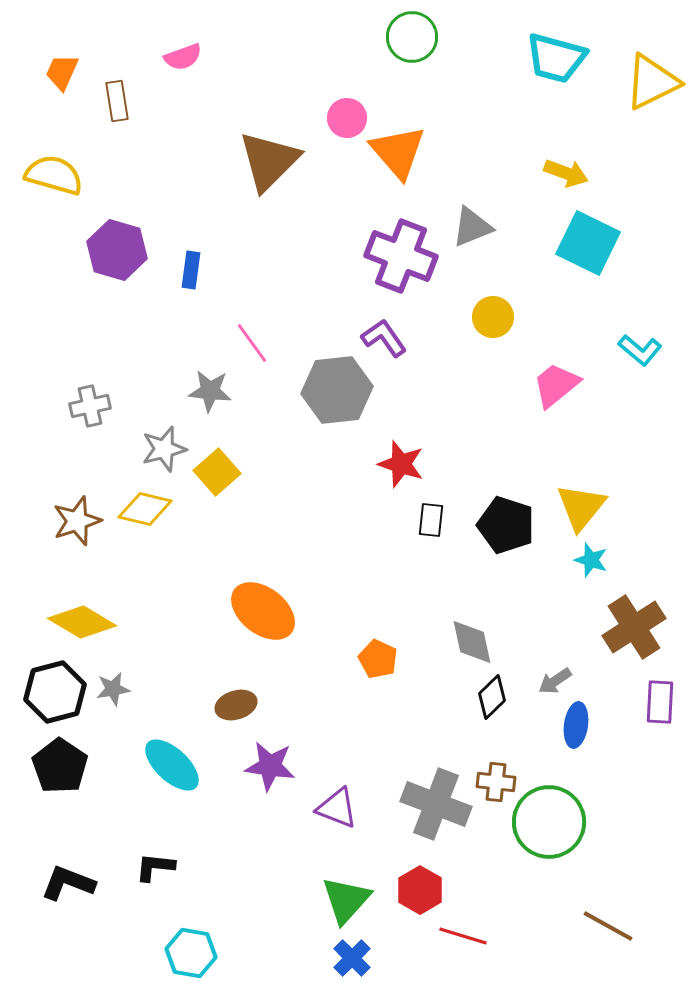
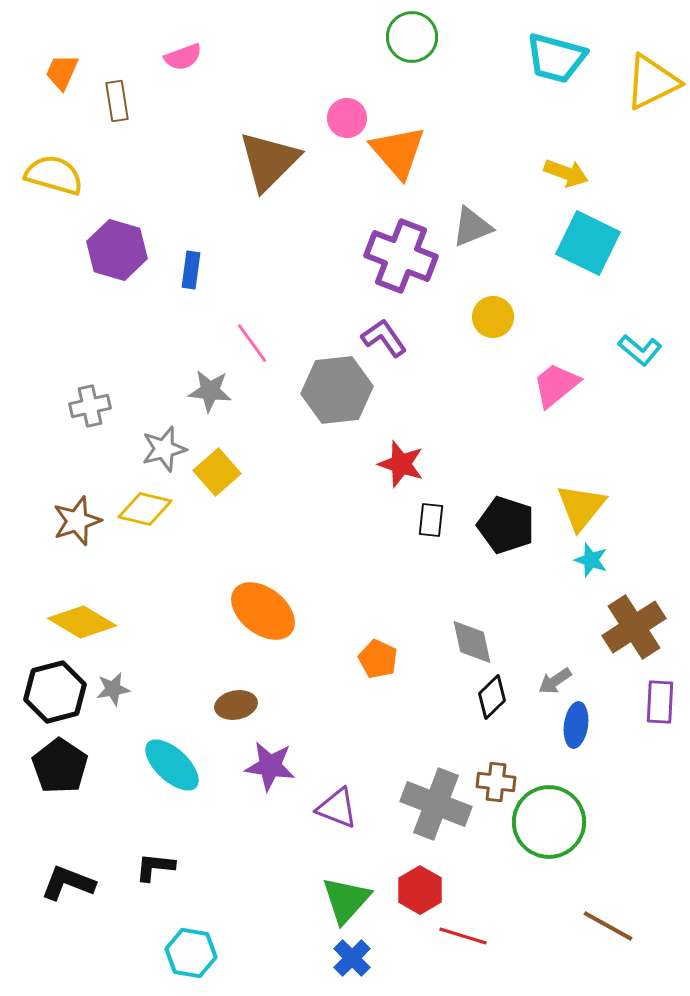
brown ellipse at (236, 705): rotated 6 degrees clockwise
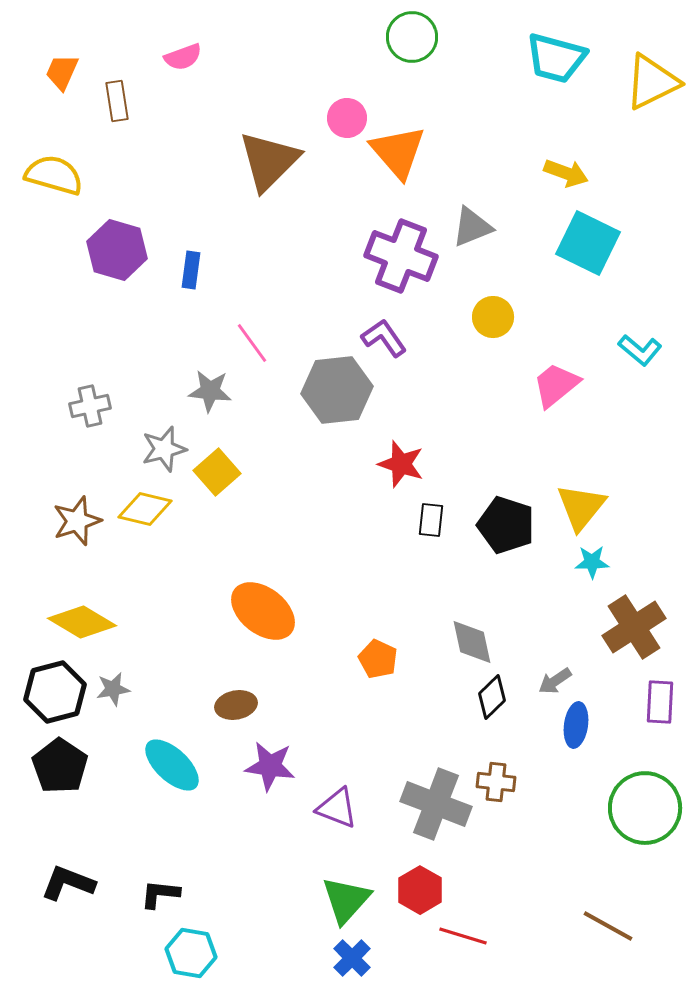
cyan star at (591, 560): moved 1 px right, 2 px down; rotated 20 degrees counterclockwise
green circle at (549, 822): moved 96 px right, 14 px up
black L-shape at (155, 867): moved 5 px right, 27 px down
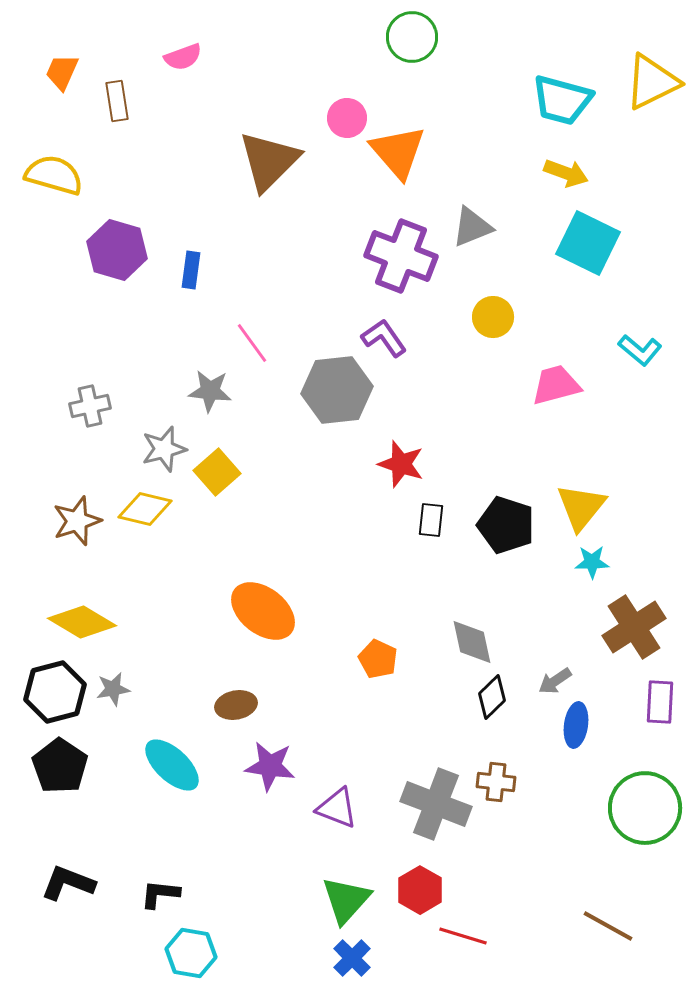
cyan trapezoid at (556, 58): moved 6 px right, 42 px down
pink trapezoid at (556, 385): rotated 24 degrees clockwise
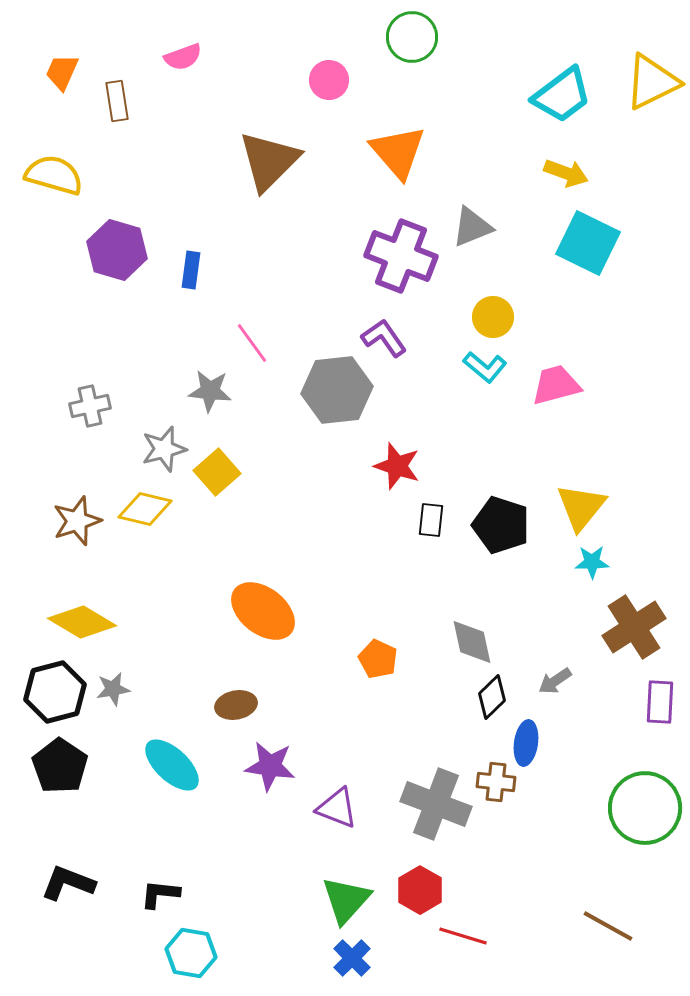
cyan trapezoid at (562, 100): moved 5 px up; rotated 52 degrees counterclockwise
pink circle at (347, 118): moved 18 px left, 38 px up
cyan L-shape at (640, 350): moved 155 px left, 17 px down
red star at (401, 464): moved 4 px left, 2 px down
black pentagon at (506, 525): moved 5 px left
blue ellipse at (576, 725): moved 50 px left, 18 px down
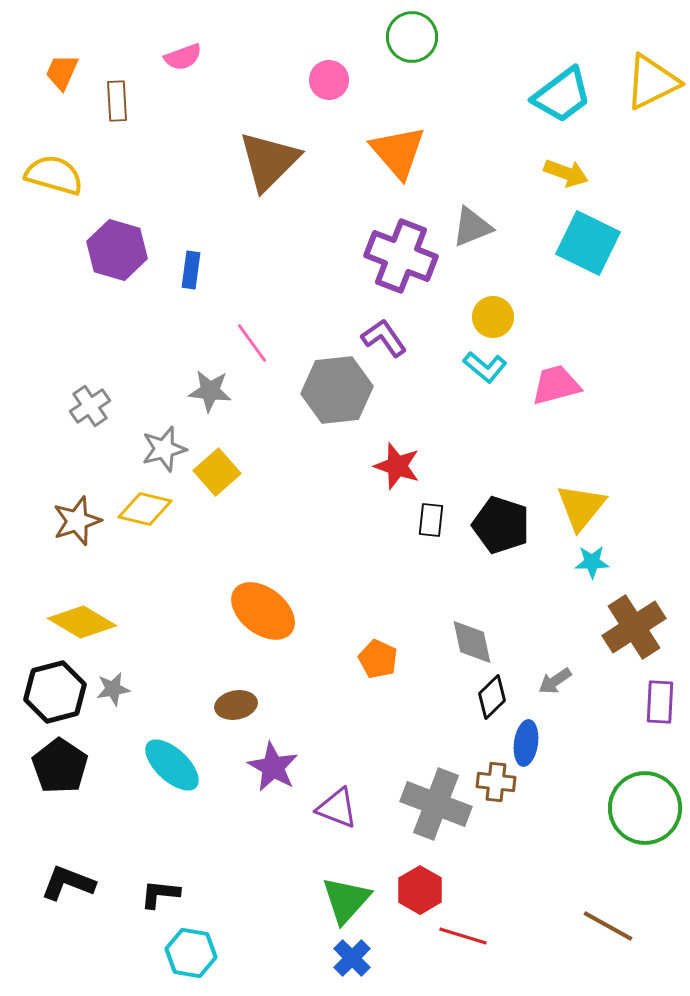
brown rectangle at (117, 101): rotated 6 degrees clockwise
gray cross at (90, 406): rotated 21 degrees counterclockwise
purple star at (270, 766): moved 3 px right, 1 px down; rotated 21 degrees clockwise
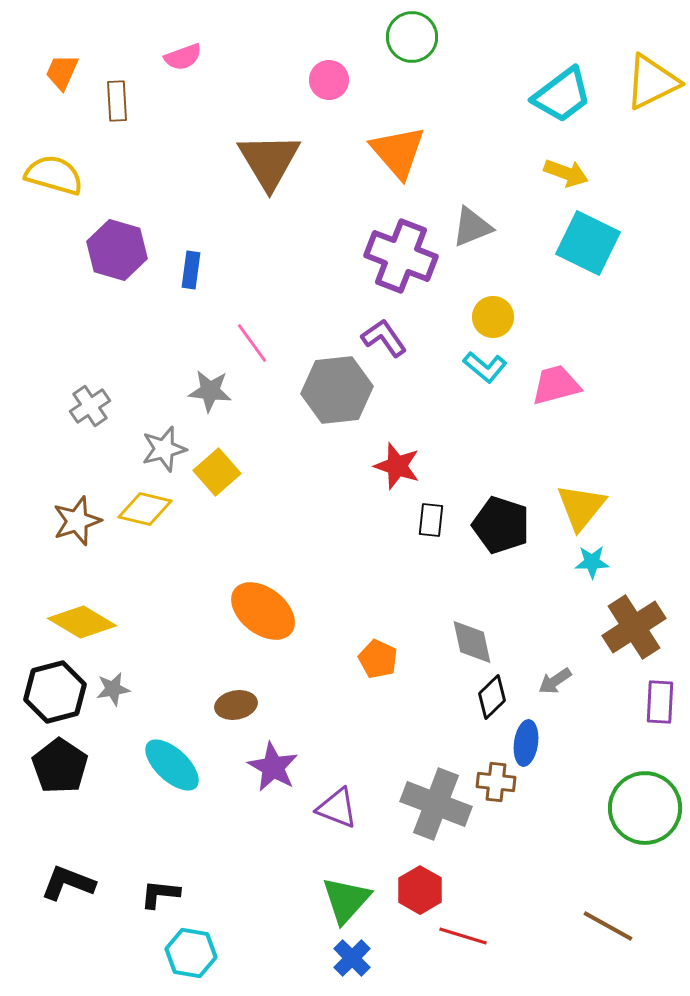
brown triangle at (269, 161): rotated 16 degrees counterclockwise
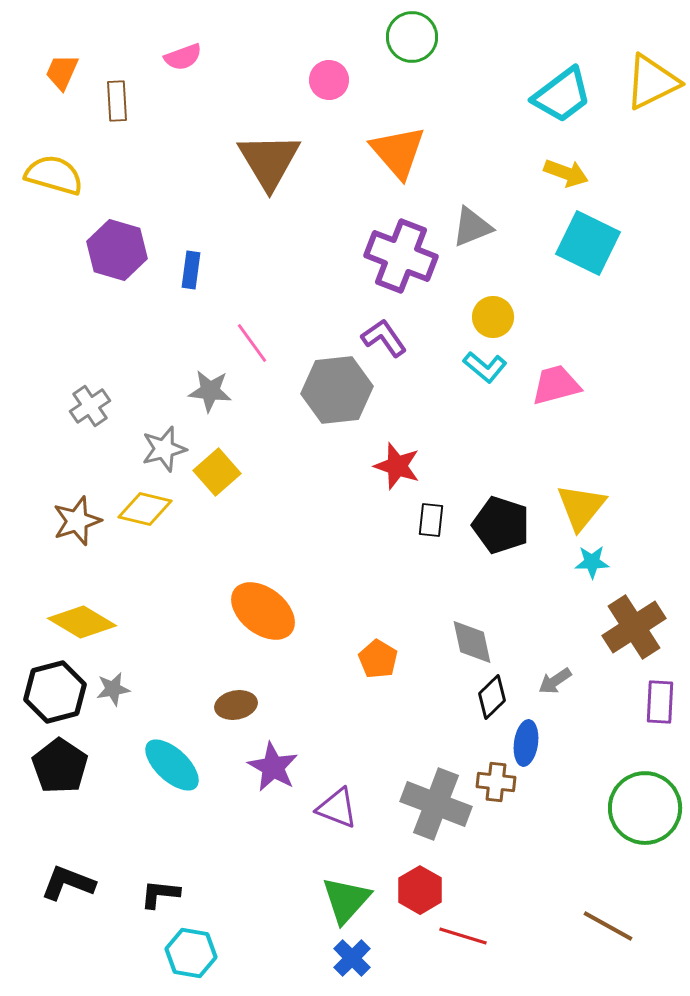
orange pentagon at (378, 659): rotated 6 degrees clockwise
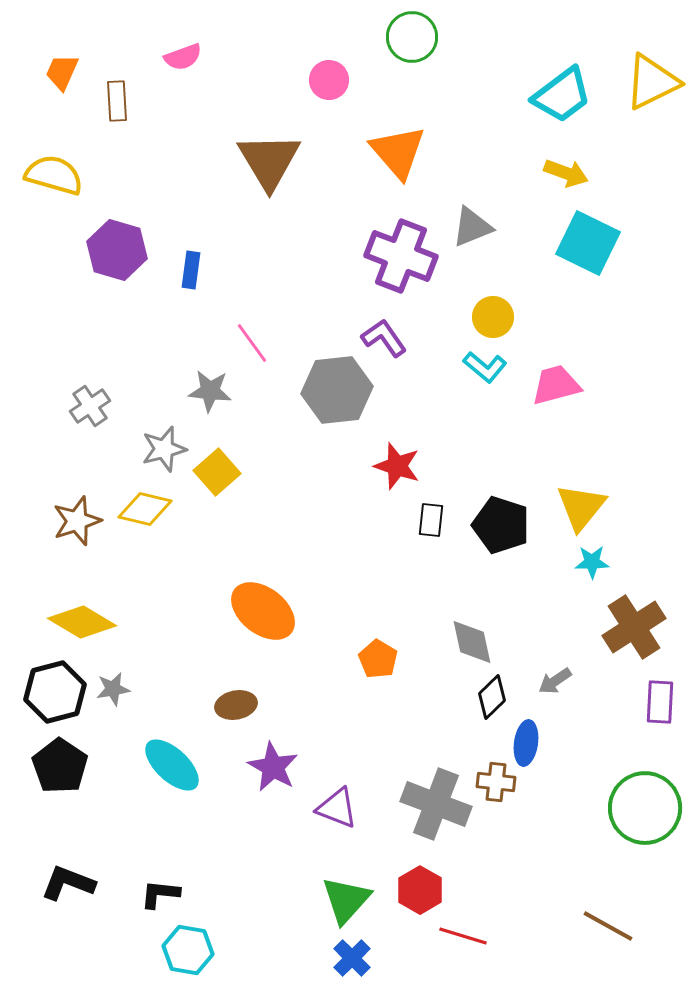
cyan hexagon at (191, 953): moved 3 px left, 3 px up
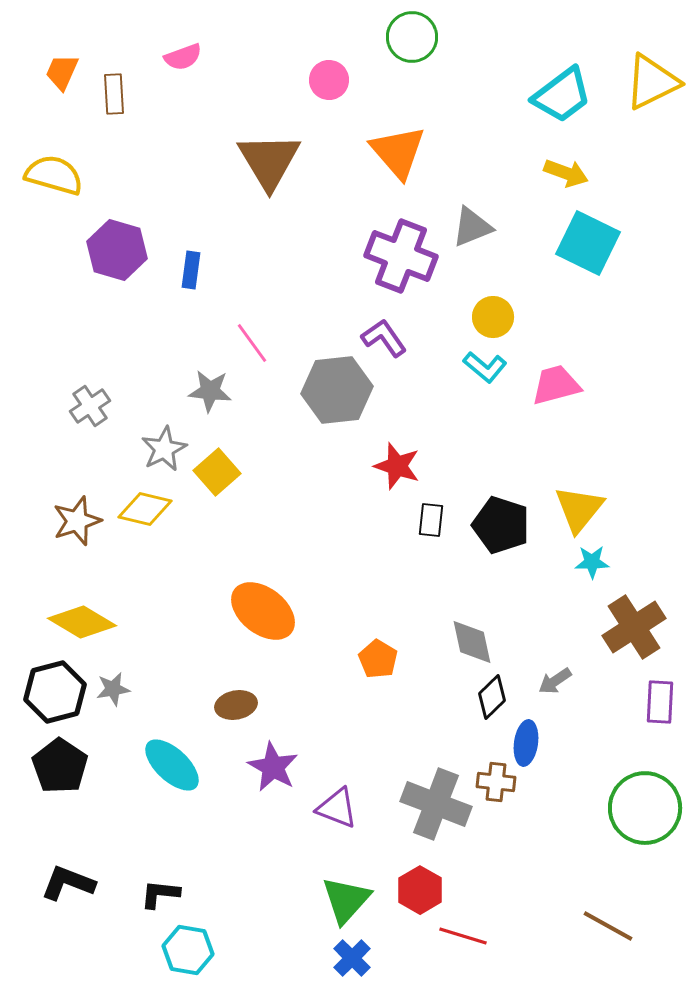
brown rectangle at (117, 101): moved 3 px left, 7 px up
gray star at (164, 449): rotated 12 degrees counterclockwise
yellow triangle at (581, 507): moved 2 px left, 2 px down
